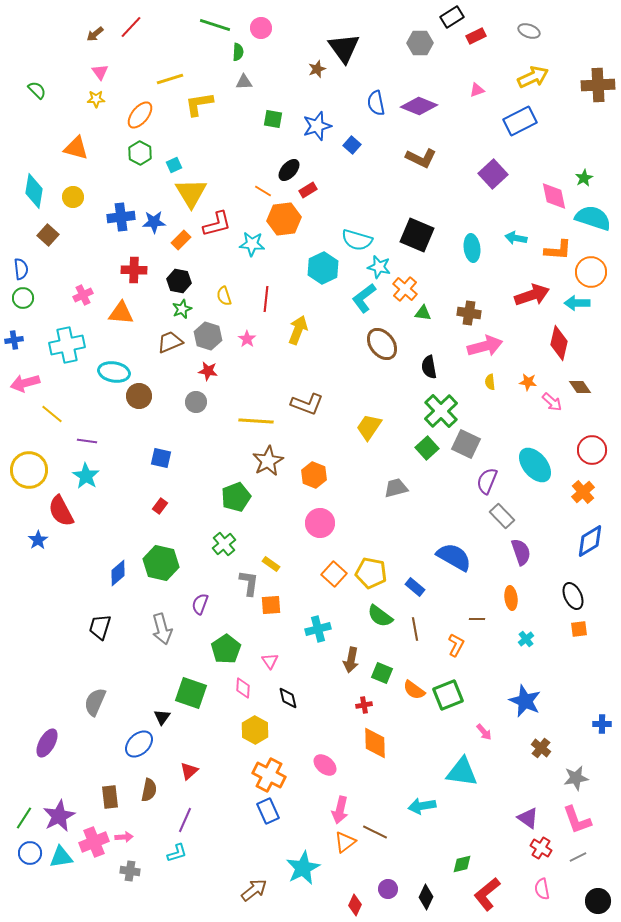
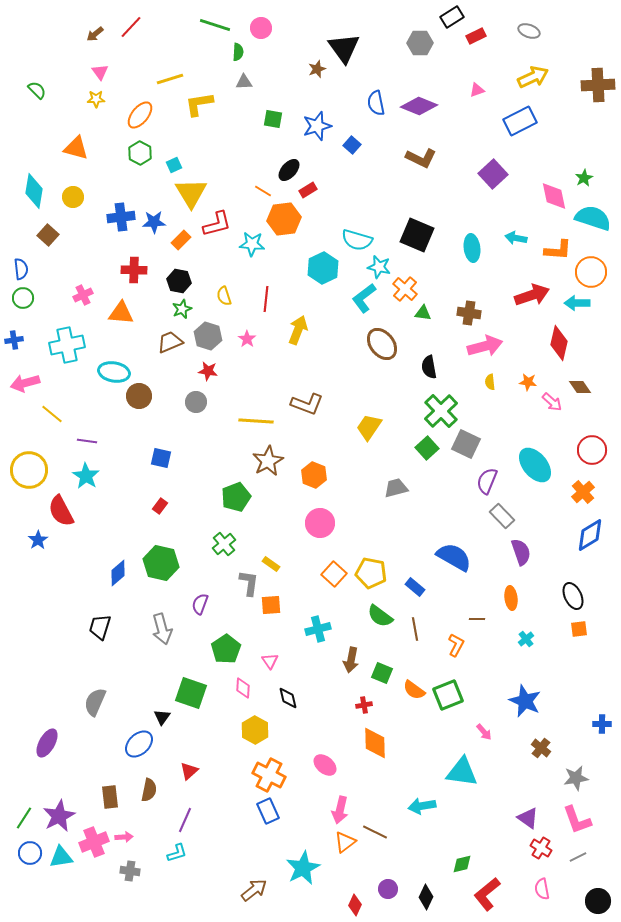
blue diamond at (590, 541): moved 6 px up
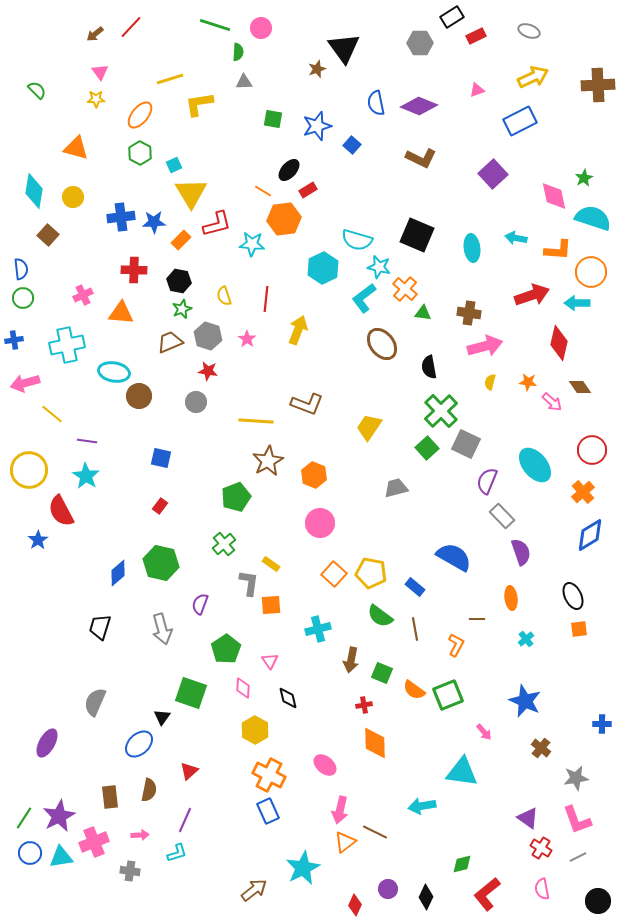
yellow semicircle at (490, 382): rotated 21 degrees clockwise
pink arrow at (124, 837): moved 16 px right, 2 px up
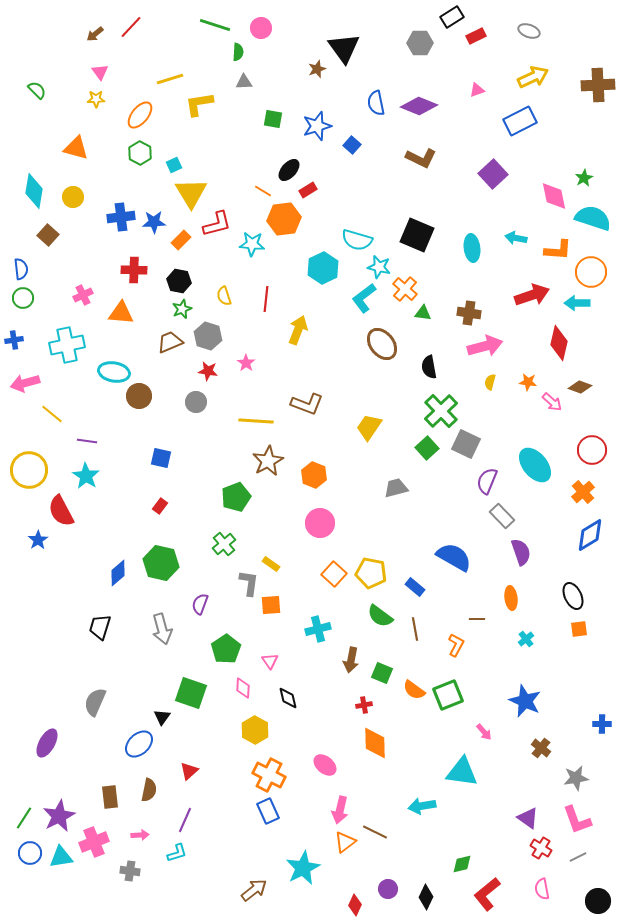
pink star at (247, 339): moved 1 px left, 24 px down
brown diamond at (580, 387): rotated 35 degrees counterclockwise
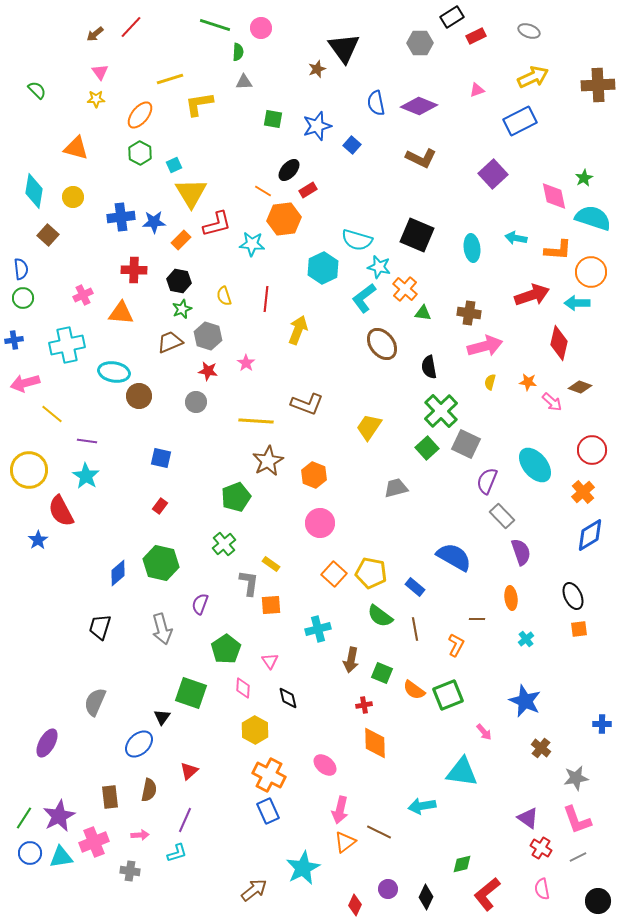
brown line at (375, 832): moved 4 px right
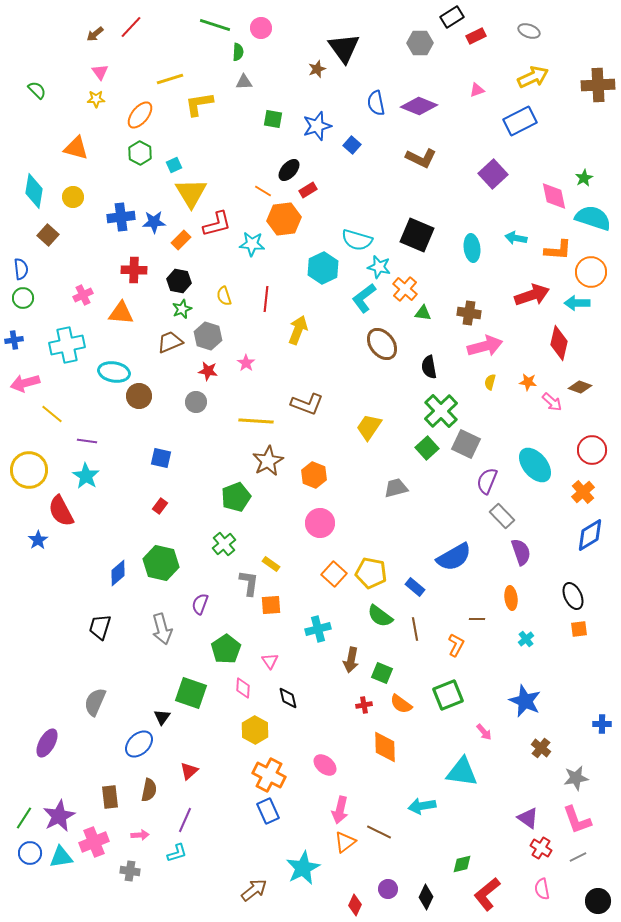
blue semicircle at (454, 557): rotated 120 degrees clockwise
orange semicircle at (414, 690): moved 13 px left, 14 px down
orange diamond at (375, 743): moved 10 px right, 4 px down
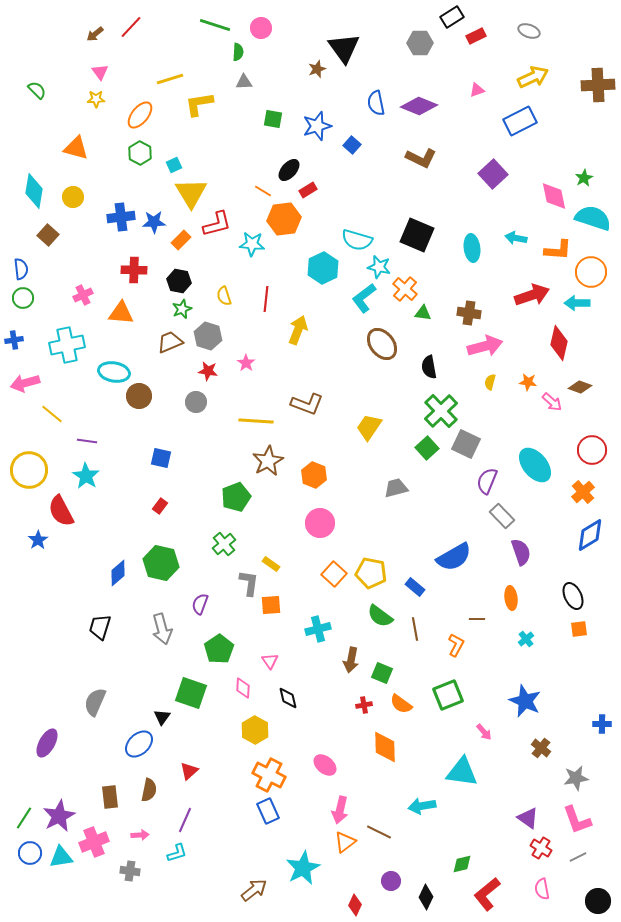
green pentagon at (226, 649): moved 7 px left
purple circle at (388, 889): moved 3 px right, 8 px up
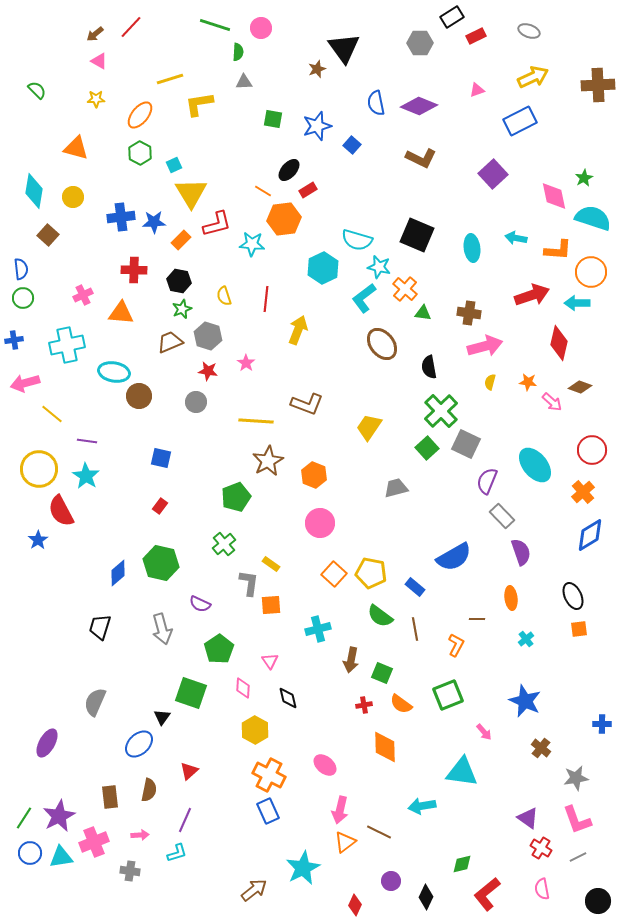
pink triangle at (100, 72): moved 1 px left, 11 px up; rotated 24 degrees counterclockwise
yellow circle at (29, 470): moved 10 px right, 1 px up
purple semicircle at (200, 604): rotated 85 degrees counterclockwise
